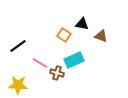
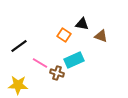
black line: moved 1 px right
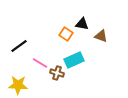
orange square: moved 2 px right, 1 px up
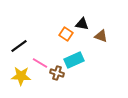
yellow star: moved 3 px right, 9 px up
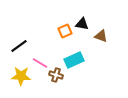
orange square: moved 1 px left, 3 px up; rotated 32 degrees clockwise
brown cross: moved 1 px left, 2 px down
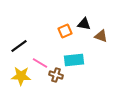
black triangle: moved 2 px right
cyan rectangle: rotated 18 degrees clockwise
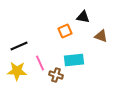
black triangle: moved 1 px left, 7 px up
black line: rotated 12 degrees clockwise
pink line: rotated 35 degrees clockwise
yellow star: moved 4 px left, 5 px up
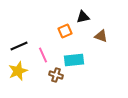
black triangle: rotated 24 degrees counterclockwise
pink line: moved 3 px right, 8 px up
yellow star: moved 1 px right; rotated 24 degrees counterclockwise
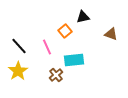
orange square: rotated 16 degrees counterclockwise
brown triangle: moved 10 px right, 2 px up
black line: rotated 72 degrees clockwise
pink line: moved 4 px right, 8 px up
yellow star: rotated 12 degrees counterclockwise
brown cross: rotated 32 degrees clockwise
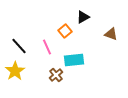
black triangle: rotated 16 degrees counterclockwise
yellow star: moved 3 px left
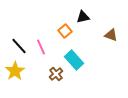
black triangle: rotated 16 degrees clockwise
brown triangle: moved 1 px down
pink line: moved 6 px left
cyan rectangle: rotated 54 degrees clockwise
brown cross: moved 1 px up
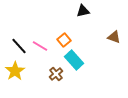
black triangle: moved 6 px up
orange square: moved 1 px left, 9 px down
brown triangle: moved 3 px right, 2 px down
pink line: moved 1 px left, 1 px up; rotated 35 degrees counterclockwise
